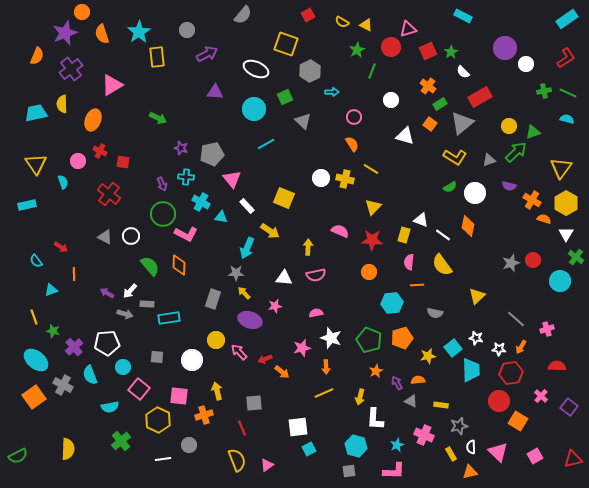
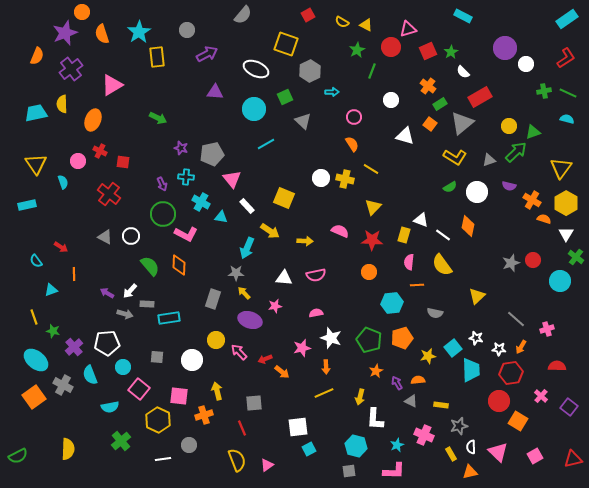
white circle at (475, 193): moved 2 px right, 1 px up
yellow arrow at (308, 247): moved 3 px left, 6 px up; rotated 91 degrees clockwise
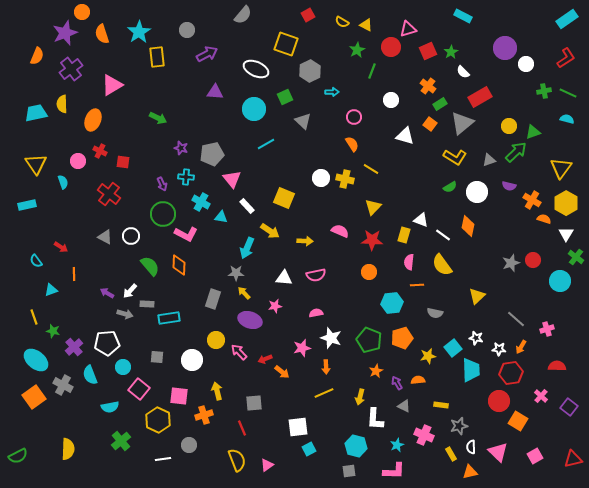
gray triangle at (411, 401): moved 7 px left, 5 px down
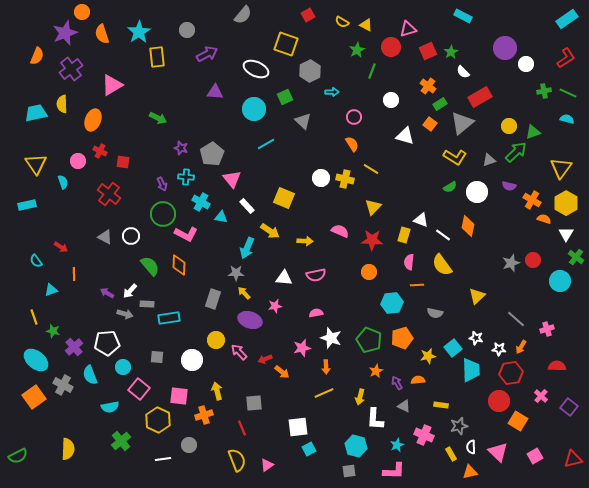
gray pentagon at (212, 154): rotated 20 degrees counterclockwise
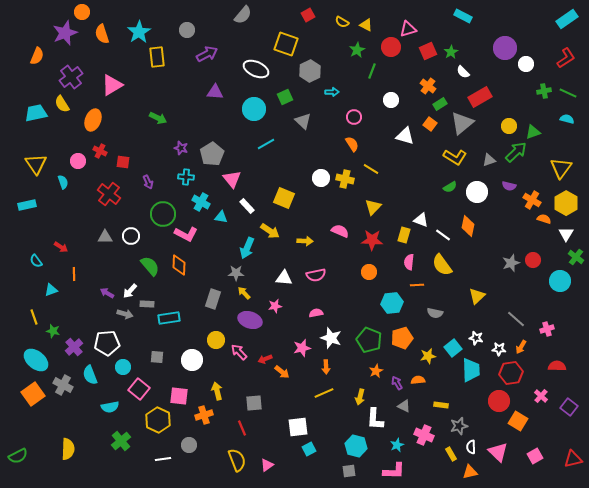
purple cross at (71, 69): moved 8 px down
yellow semicircle at (62, 104): rotated 30 degrees counterclockwise
purple arrow at (162, 184): moved 14 px left, 2 px up
gray triangle at (105, 237): rotated 28 degrees counterclockwise
orange square at (34, 397): moved 1 px left, 3 px up
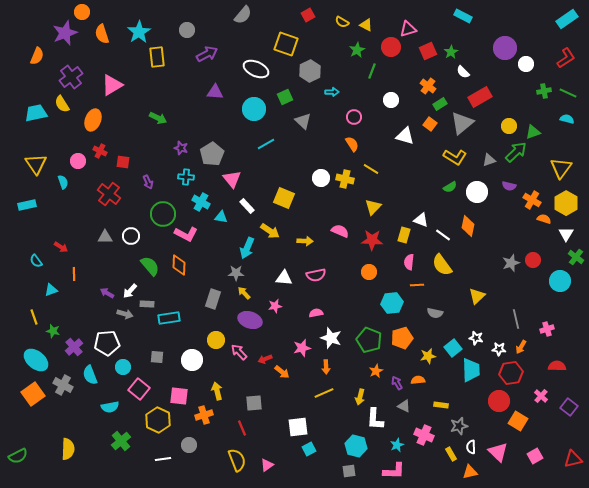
gray line at (516, 319): rotated 36 degrees clockwise
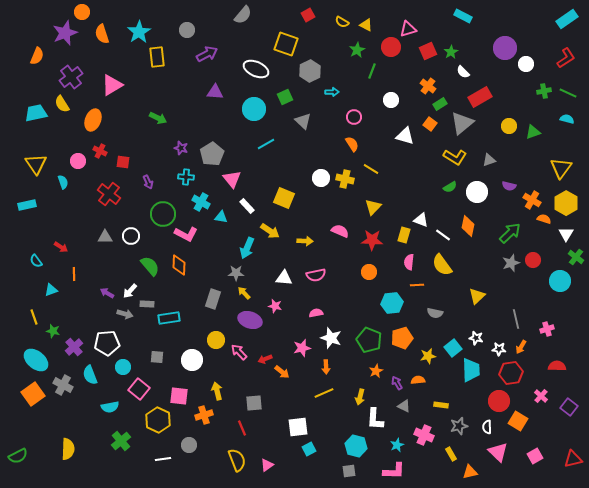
green arrow at (516, 152): moved 6 px left, 81 px down
pink star at (275, 306): rotated 24 degrees clockwise
white semicircle at (471, 447): moved 16 px right, 20 px up
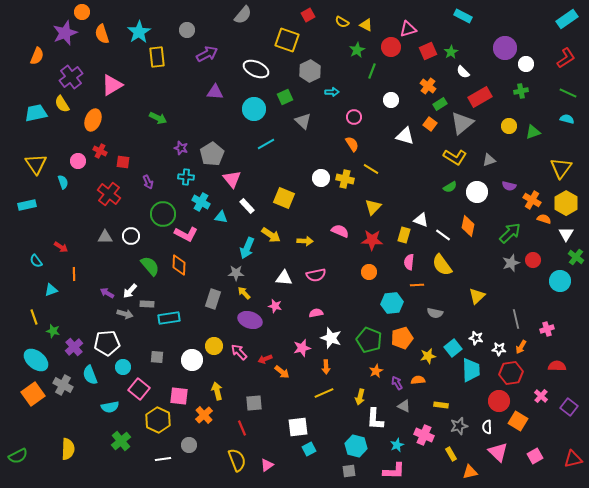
yellow square at (286, 44): moved 1 px right, 4 px up
green cross at (544, 91): moved 23 px left
yellow arrow at (270, 231): moved 1 px right, 4 px down
yellow circle at (216, 340): moved 2 px left, 6 px down
orange cross at (204, 415): rotated 24 degrees counterclockwise
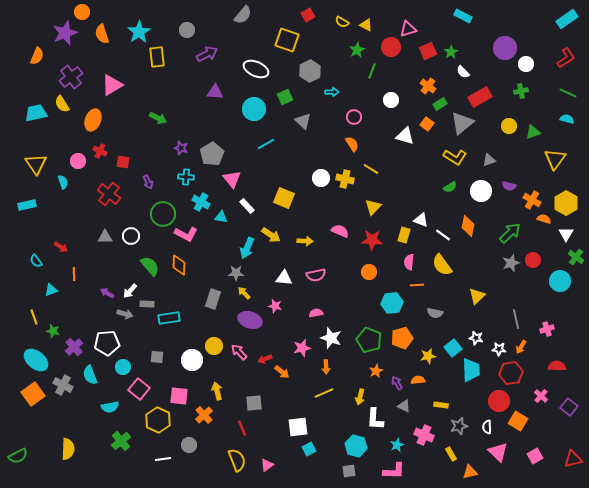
orange square at (430, 124): moved 3 px left
yellow triangle at (561, 168): moved 6 px left, 9 px up
white circle at (477, 192): moved 4 px right, 1 px up
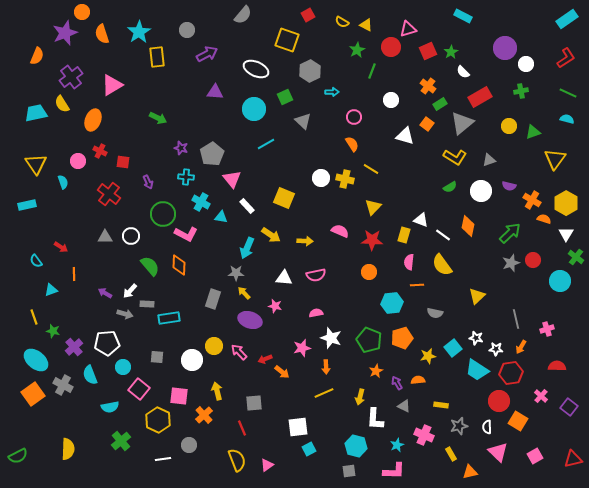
purple arrow at (107, 293): moved 2 px left
white star at (499, 349): moved 3 px left
cyan trapezoid at (471, 370): moved 6 px right; rotated 125 degrees clockwise
